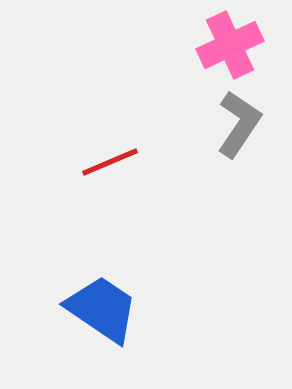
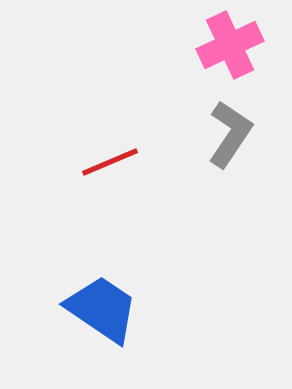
gray L-shape: moved 9 px left, 10 px down
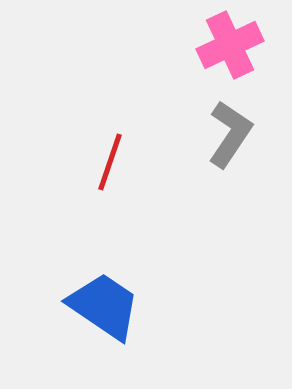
red line: rotated 48 degrees counterclockwise
blue trapezoid: moved 2 px right, 3 px up
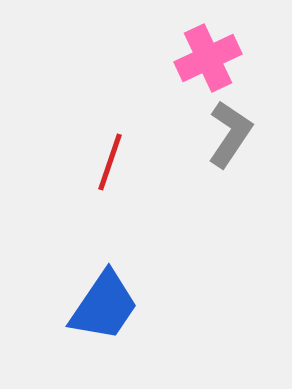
pink cross: moved 22 px left, 13 px down
blue trapezoid: rotated 90 degrees clockwise
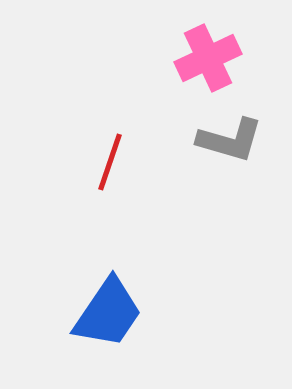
gray L-shape: moved 6 px down; rotated 72 degrees clockwise
blue trapezoid: moved 4 px right, 7 px down
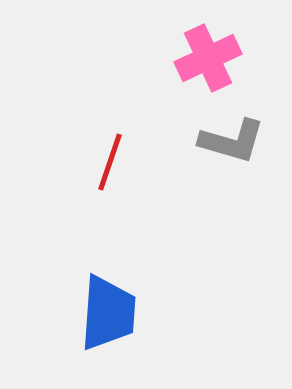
gray L-shape: moved 2 px right, 1 px down
blue trapezoid: rotated 30 degrees counterclockwise
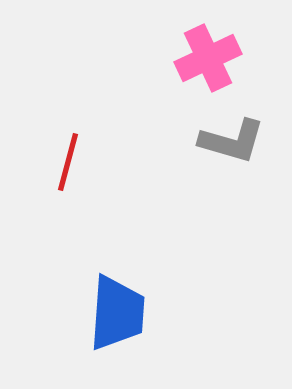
red line: moved 42 px left; rotated 4 degrees counterclockwise
blue trapezoid: moved 9 px right
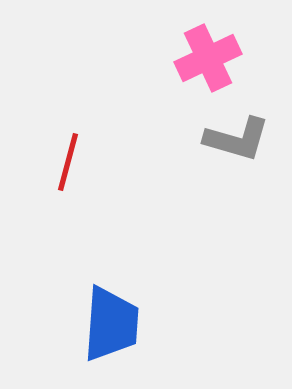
gray L-shape: moved 5 px right, 2 px up
blue trapezoid: moved 6 px left, 11 px down
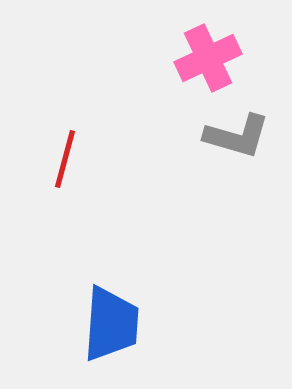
gray L-shape: moved 3 px up
red line: moved 3 px left, 3 px up
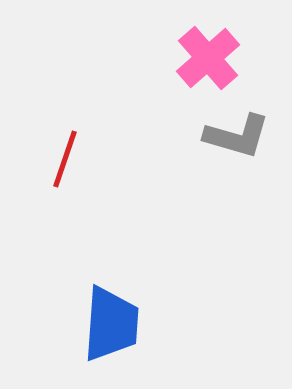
pink cross: rotated 16 degrees counterclockwise
red line: rotated 4 degrees clockwise
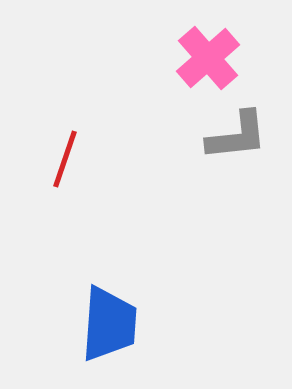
gray L-shape: rotated 22 degrees counterclockwise
blue trapezoid: moved 2 px left
